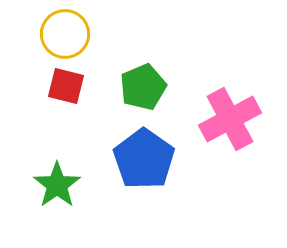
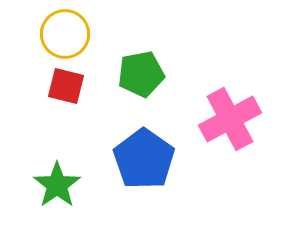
green pentagon: moved 2 px left, 13 px up; rotated 12 degrees clockwise
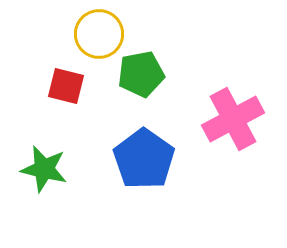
yellow circle: moved 34 px right
pink cross: moved 3 px right
green star: moved 13 px left, 16 px up; rotated 24 degrees counterclockwise
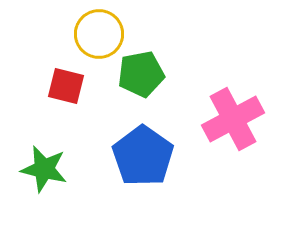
blue pentagon: moved 1 px left, 3 px up
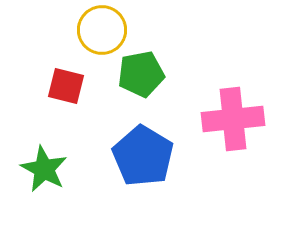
yellow circle: moved 3 px right, 4 px up
pink cross: rotated 22 degrees clockwise
blue pentagon: rotated 4 degrees counterclockwise
green star: rotated 15 degrees clockwise
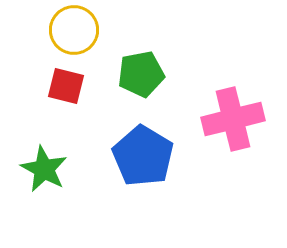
yellow circle: moved 28 px left
pink cross: rotated 8 degrees counterclockwise
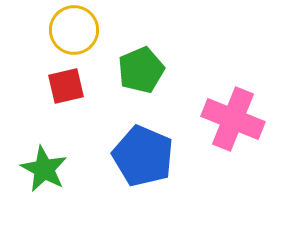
green pentagon: moved 4 px up; rotated 12 degrees counterclockwise
red square: rotated 27 degrees counterclockwise
pink cross: rotated 36 degrees clockwise
blue pentagon: rotated 8 degrees counterclockwise
